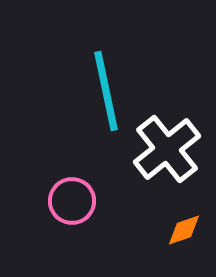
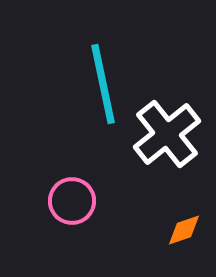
cyan line: moved 3 px left, 7 px up
white cross: moved 15 px up
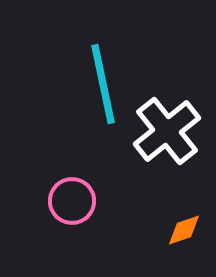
white cross: moved 3 px up
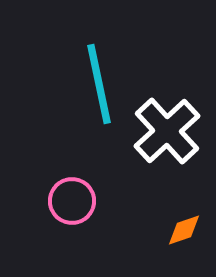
cyan line: moved 4 px left
white cross: rotated 4 degrees counterclockwise
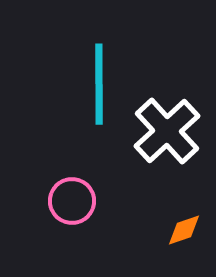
cyan line: rotated 12 degrees clockwise
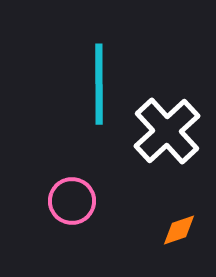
orange diamond: moved 5 px left
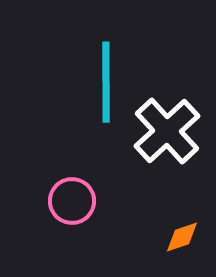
cyan line: moved 7 px right, 2 px up
orange diamond: moved 3 px right, 7 px down
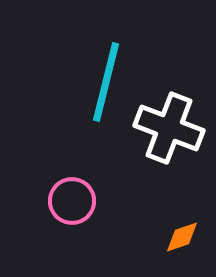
cyan line: rotated 14 degrees clockwise
white cross: moved 2 px right, 3 px up; rotated 26 degrees counterclockwise
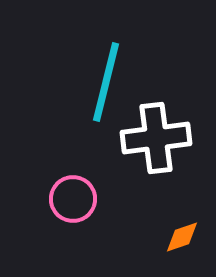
white cross: moved 13 px left, 10 px down; rotated 28 degrees counterclockwise
pink circle: moved 1 px right, 2 px up
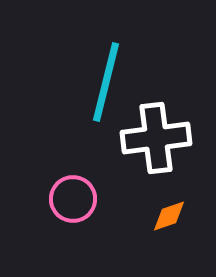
orange diamond: moved 13 px left, 21 px up
